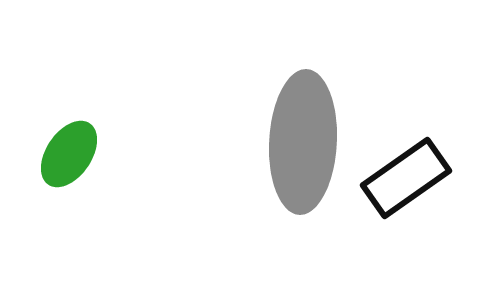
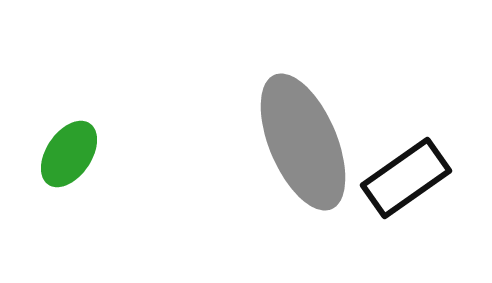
gray ellipse: rotated 26 degrees counterclockwise
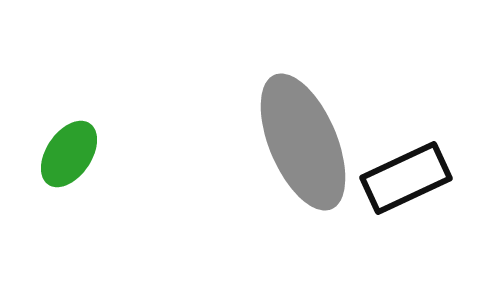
black rectangle: rotated 10 degrees clockwise
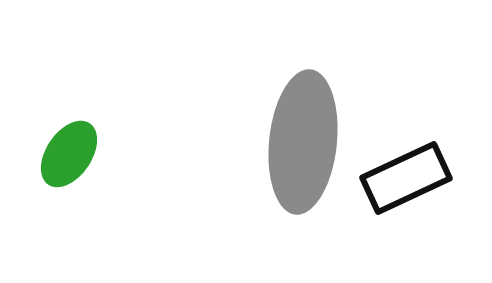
gray ellipse: rotated 29 degrees clockwise
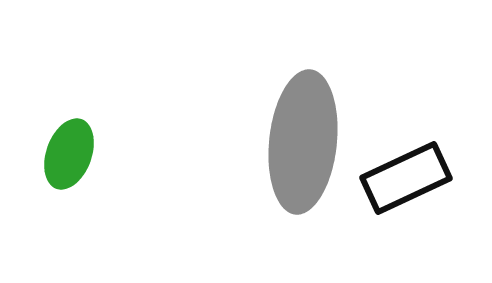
green ellipse: rotated 14 degrees counterclockwise
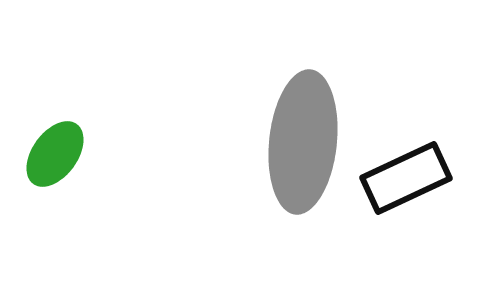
green ellipse: moved 14 px left; rotated 16 degrees clockwise
